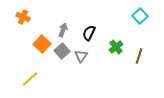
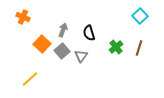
black semicircle: rotated 42 degrees counterclockwise
brown line: moved 8 px up
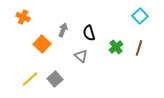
gray square: moved 7 px left, 28 px down
gray triangle: rotated 24 degrees counterclockwise
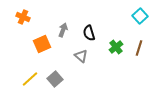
orange square: rotated 24 degrees clockwise
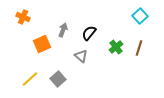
black semicircle: rotated 56 degrees clockwise
gray square: moved 3 px right
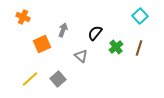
black semicircle: moved 6 px right
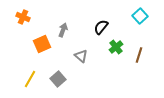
black semicircle: moved 6 px right, 6 px up
brown line: moved 7 px down
yellow line: rotated 18 degrees counterclockwise
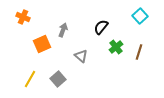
brown line: moved 3 px up
